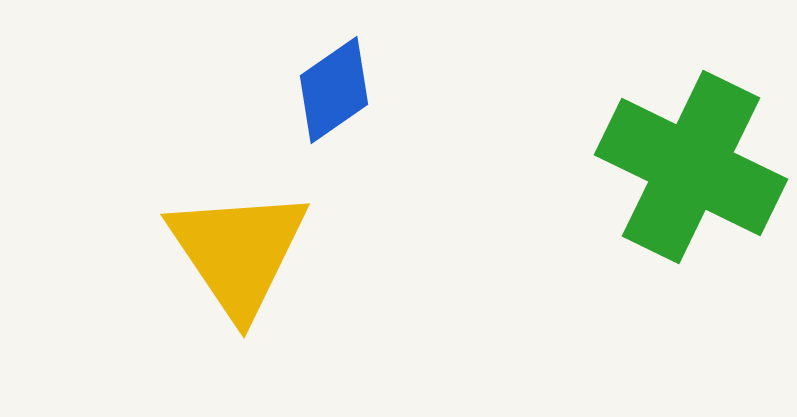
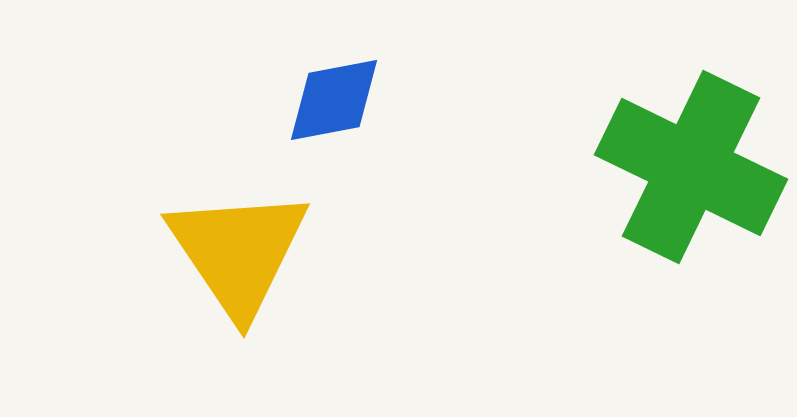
blue diamond: moved 10 px down; rotated 24 degrees clockwise
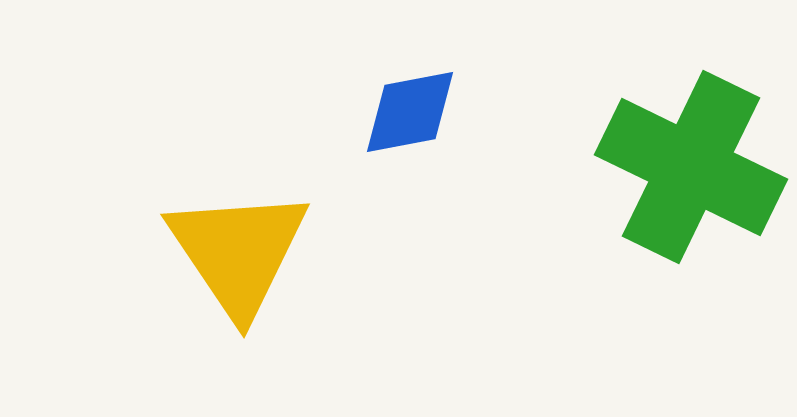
blue diamond: moved 76 px right, 12 px down
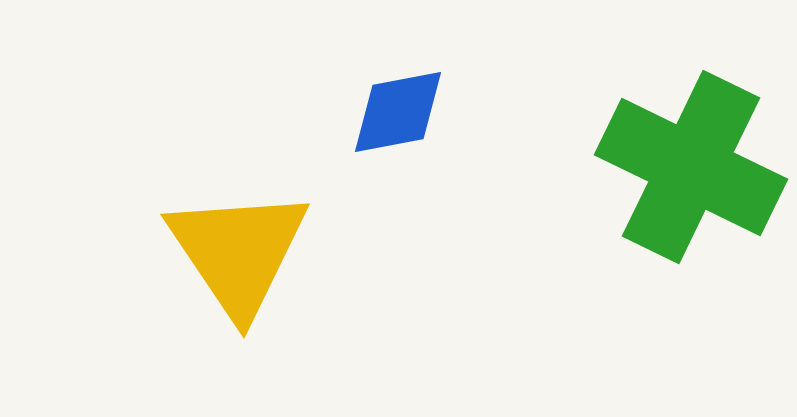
blue diamond: moved 12 px left
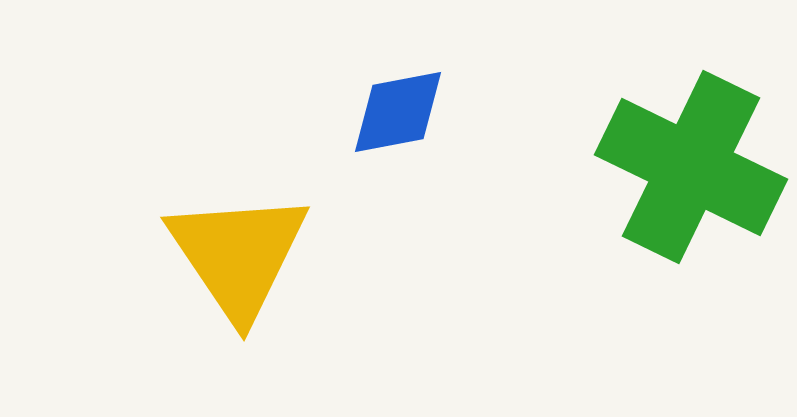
yellow triangle: moved 3 px down
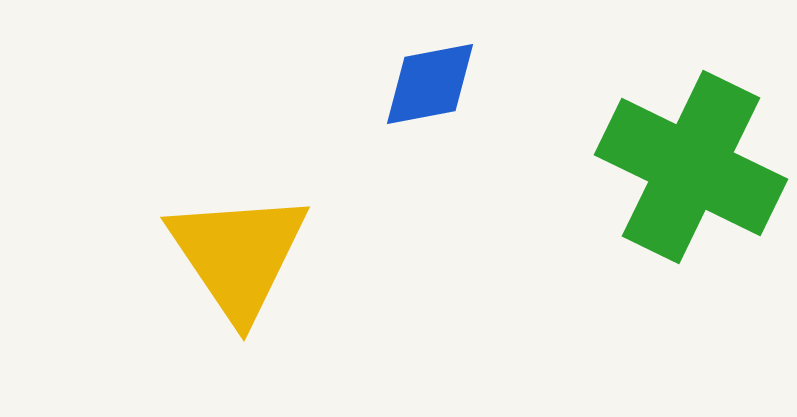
blue diamond: moved 32 px right, 28 px up
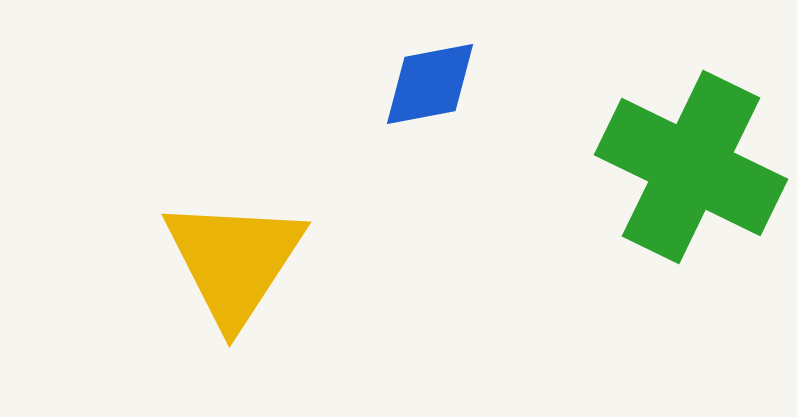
yellow triangle: moved 4 px left, 6 px down; rotated 7 degrees clockwise
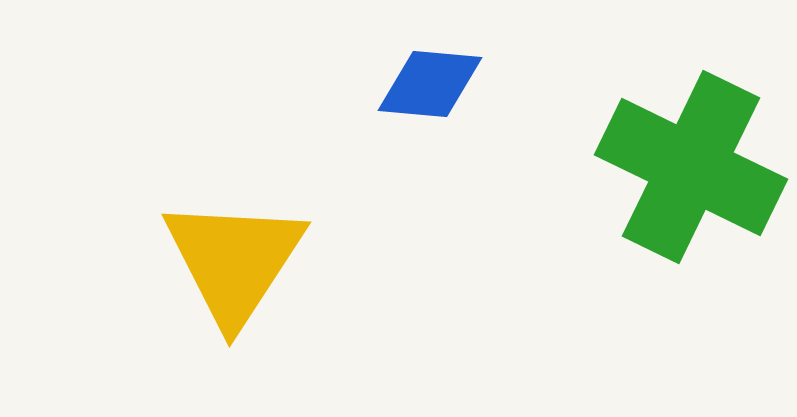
blue diamond: rotated 16 degrees clockwise
